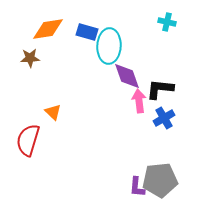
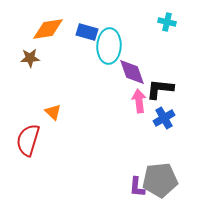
purple diamond: moved 5 px right, 4 px up
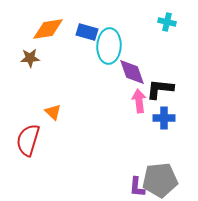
blue cross: rotated 30 degrees clockwise
